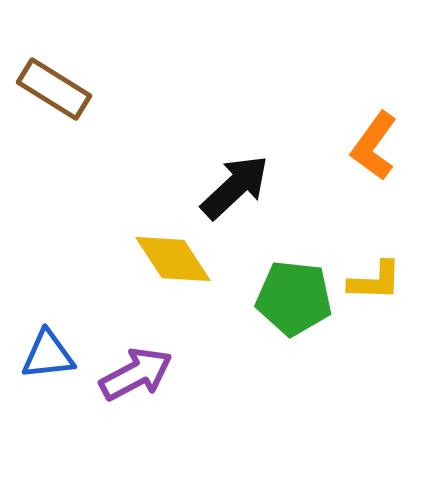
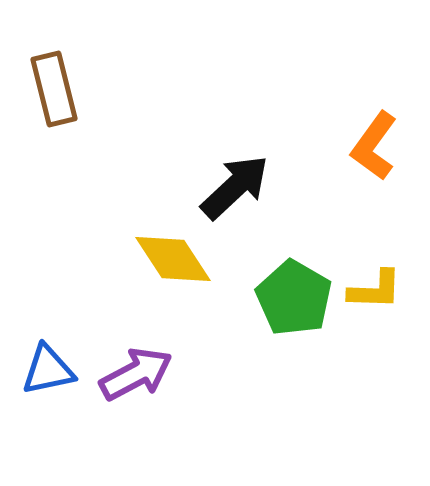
brown rectangle: rotated 44 degrees clockwise
yellow L-shape: moved 9 px down
green pentagon: rotated 24 degrees clockwise
blue triangle: moved 15 px down; rotated 6 degrees counterclockwise
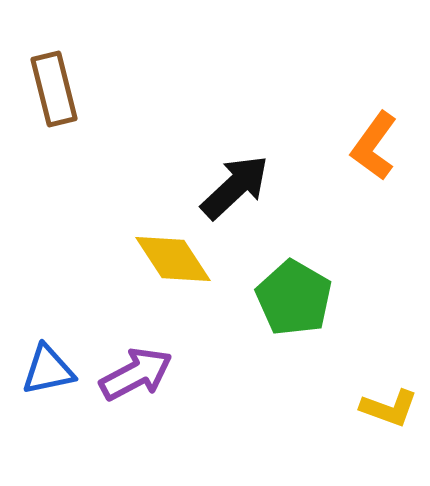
yellow L-shape: moved 14 px right, 118 px down; rotated 18 degrees clockwise
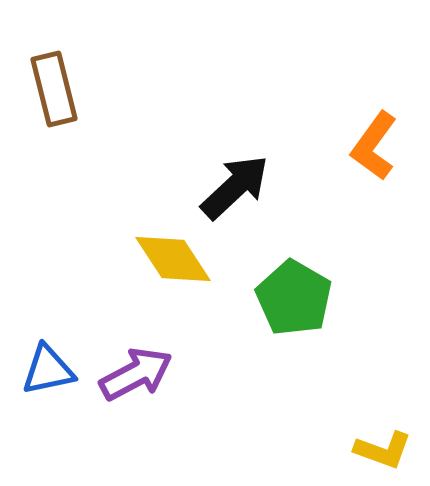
yellow L-shape: moved 6 px left, 42 px down
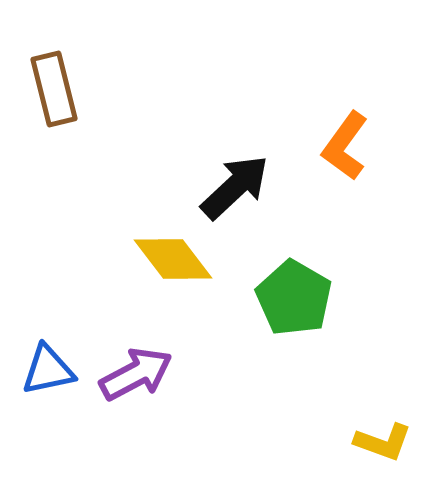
orange L-shape: moved 29 px left
yellow diamond: rotated 4 degrees counterclockwise
yellow L-shape: moved 8 px up
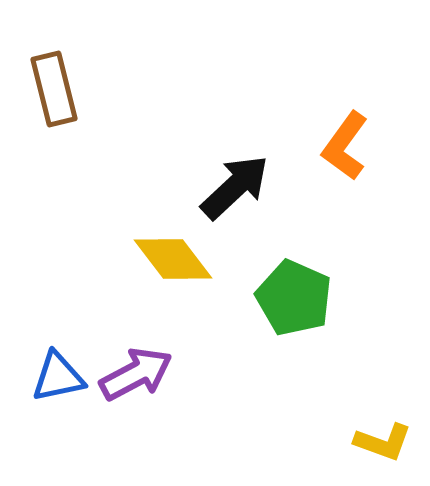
green pentagon: rotated 6 degrees counterclockwise
blue triangle: moved 10 px right, 7 px down
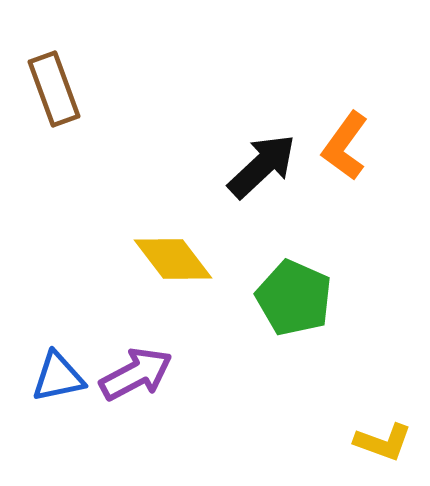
brown rectangle: rotated 6 degrees counterclockwise
black arrow: moved 27 px right, 21 px up
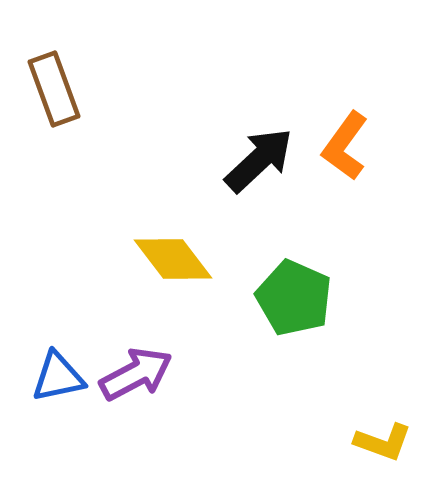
black arrow: moved 3 px left, 6 px up
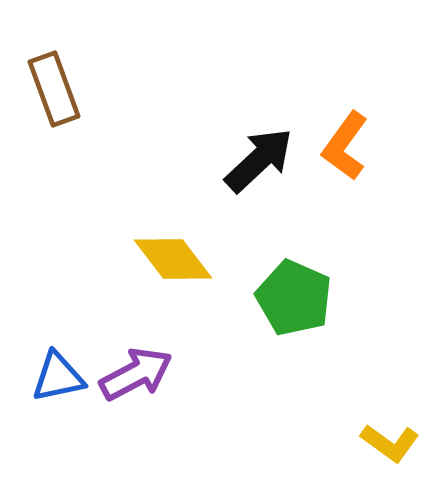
yellow L-shape: moved 7 px right, 1 px down; rotated 16 degrees clockwise
